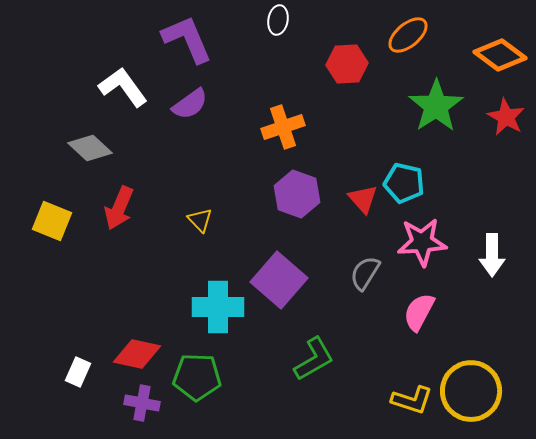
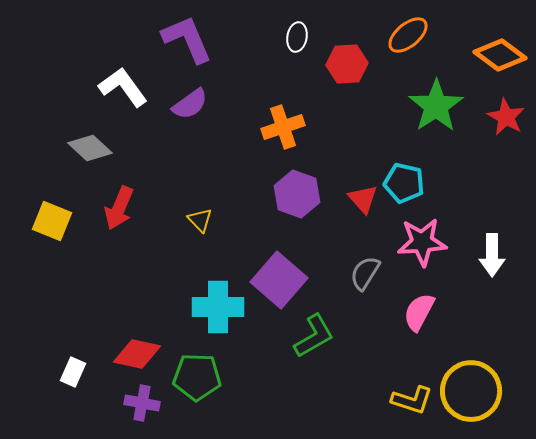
white ellipse: moved 19 px right, 17 px down
green L-shape: moved 23 px up
white rectangle: moved 5 px left
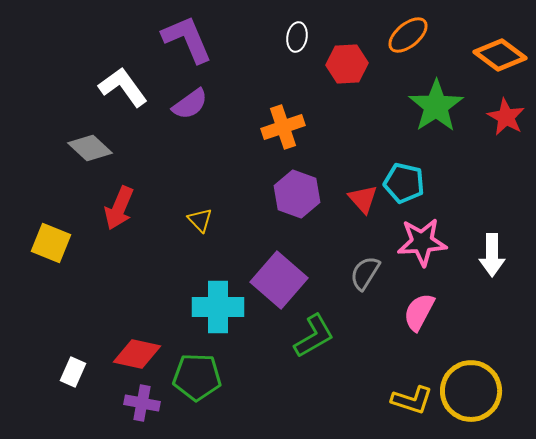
yellow square: moved 1 px left, 22 px down
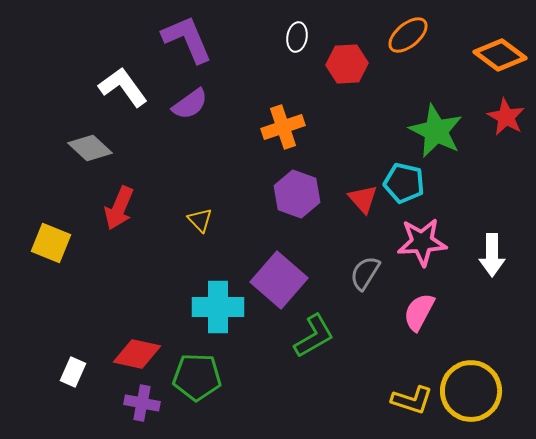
green star: moved 25 px down; rotated 12 degrees counterclockwise
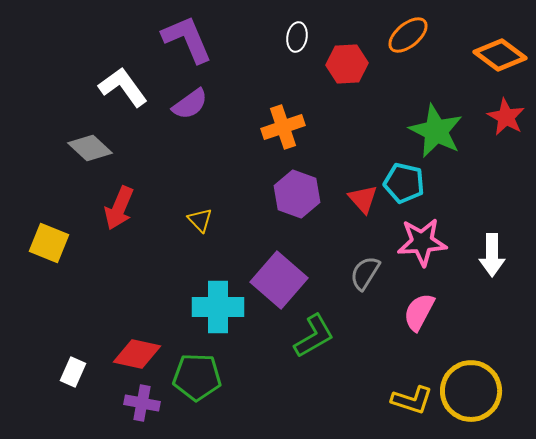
yellow square: moved 2 px left
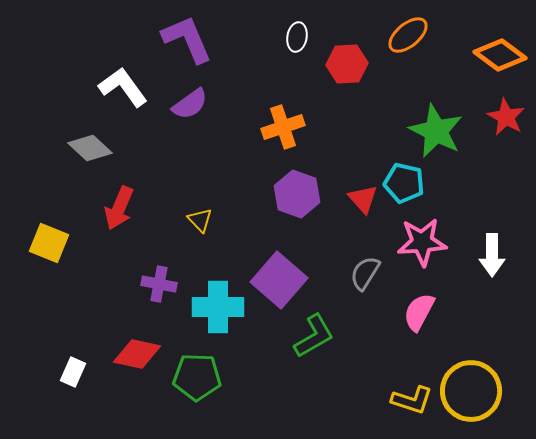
purple cross: moved 17 px right, 119 px up
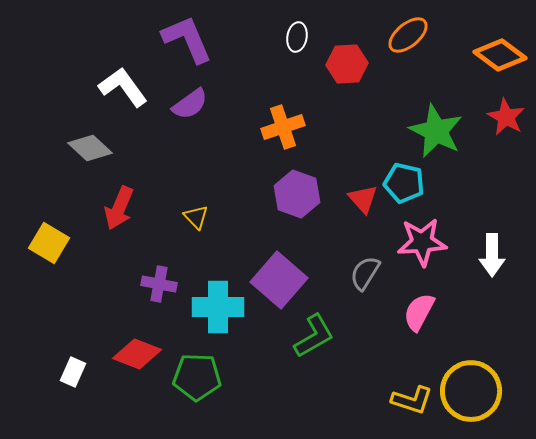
yellow triangle: moved 4 px left, 3 px up
yellow square: rotated 9 degrees clockwise
red diamond: rotated 9 degrees clockwise
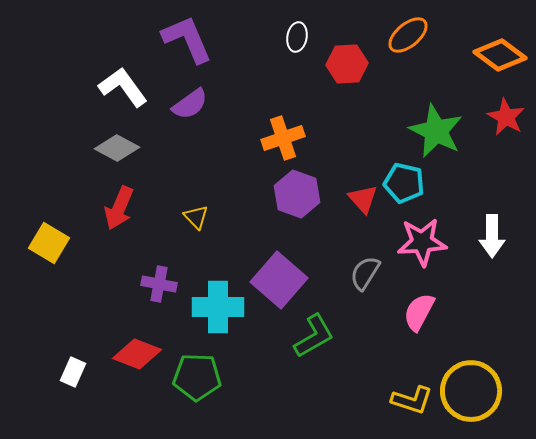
orange cross: moved 11 px down
gray diamond: moved 27 px right; rotated 15 degrees counterclockwise
white arrow: moved 19 px up
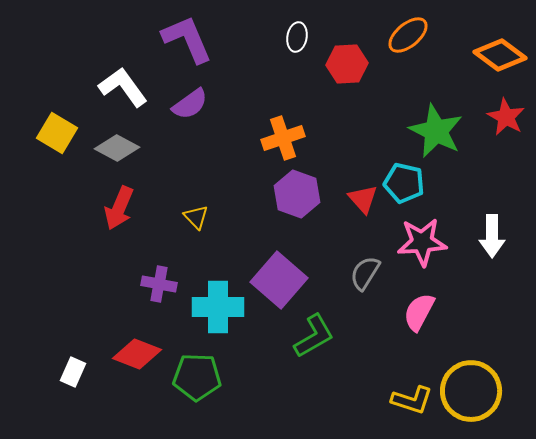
yellow square: moved 8 px right, 110 px up
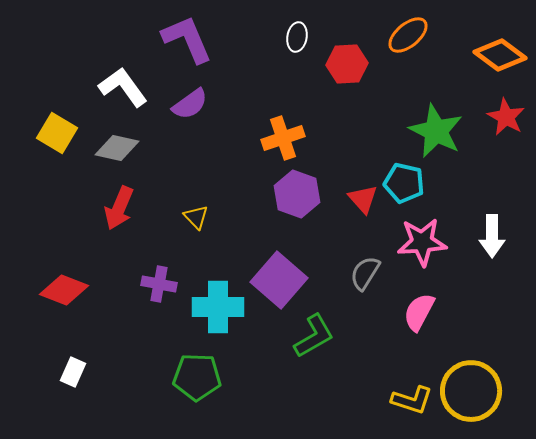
gray diamond: rotated 15 degrees counterclockwise
red diamond: moved 73 px left, 64 px up
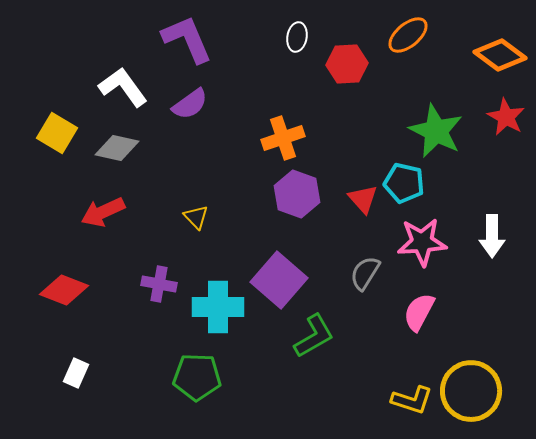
red arrow: moved 16 px left, 4 px down; rotated 42 degrees clockwise
white rectangle: moved 3 px right, 1 px down
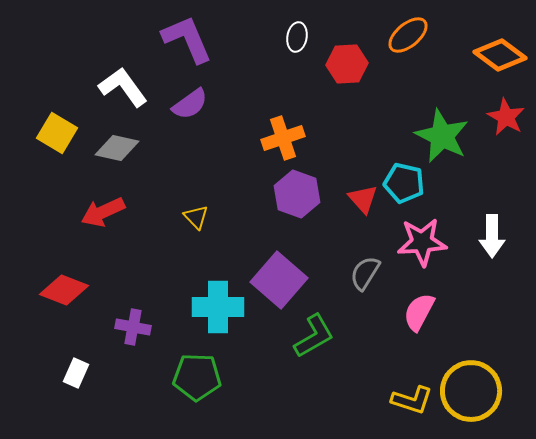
green star: moved 6 px right, 5 px down
purple cross: moved 26 px left, 43 px down
